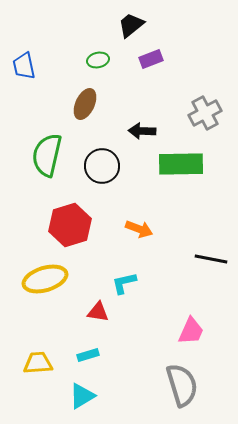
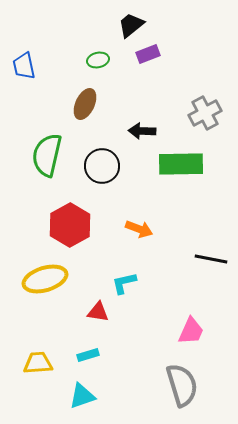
purple rectangle: moved 3 px left, 5 px up
red hexagon: rotated 12 degrees counterclockwise
cyan triangle: rotated 12 degrees clockwise
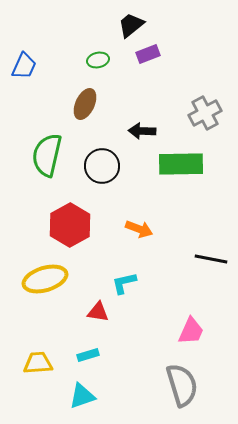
blue trapezoid: rotated 144 degrees counterclockwise
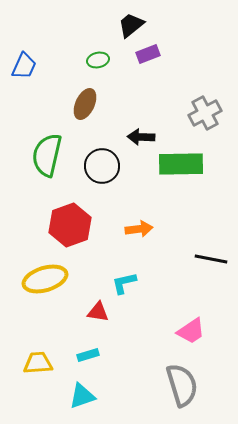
black arrow: moved 1 px left, 6 px down
red hexagon: rotated 9 degrees clockwise
orange arrow: rotated 28 degrees counterclockwise
pink trapezoid: rotated 32 degrees clockwise
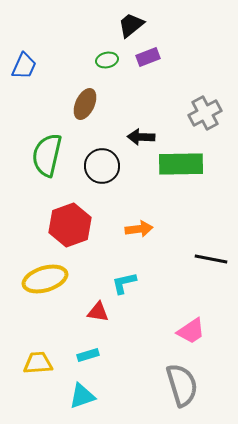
purple rectangle: moved 3 px down
green ellipse: moved 9 px right
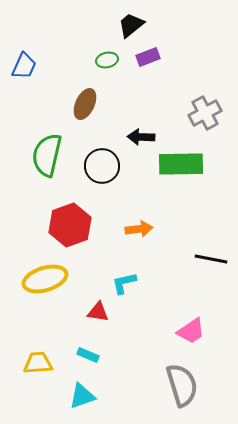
cyan rectangle: rotated 40 degrees clockwise
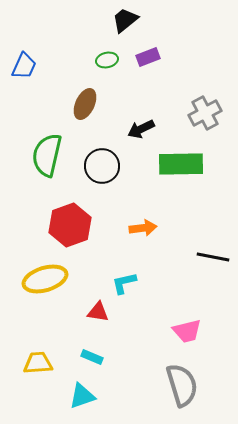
black trapezoid: moved 6 px left, 5 px up
black arrow: moved 8 px up; rotated 28 degrees counterclockwise
orange arrow: moved 4 px right, 1 px up
black line: moved 2 px right, 2 px up
pink trapezoid: moved 4 px left; rotated 20 degrees clockwise
cyan rectangle: moved 4 px right, 2 px down
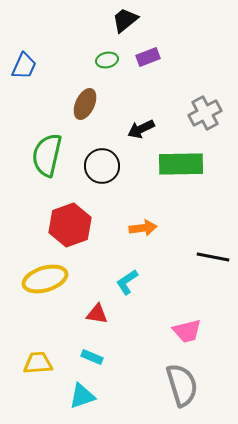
cyan L-shape: moved 3 px right, 1 px up; rotated 20 degrees counterclockwise
red triangle: moved 1 px left, 2 px down
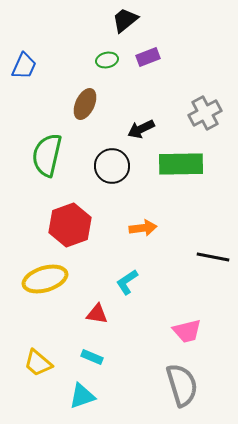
black circle: moved 10 px right
yellow trapezoid: rotated 136 degrees counterclockwise
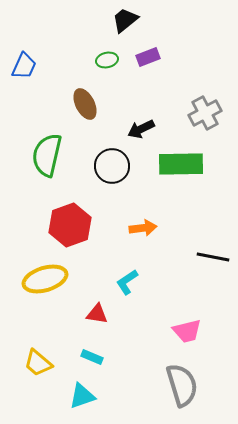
brown ellipse: rotated 52 degrees counterclockwise
